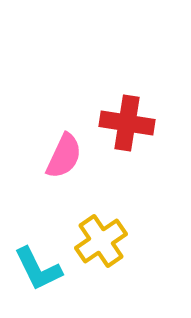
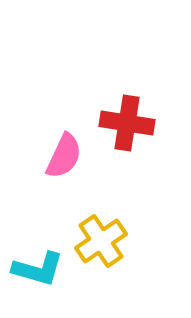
cyan L-shape: rotated 48 degrees counterclockwise
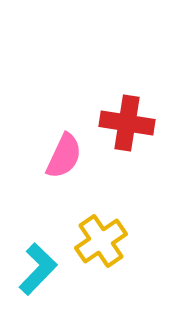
cyan L-shape: rotated 62 degrees counterclockwise
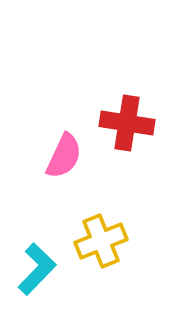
yellow cross: rotated 12 degrees clockwise
cyan L-shape: moved 1 px left
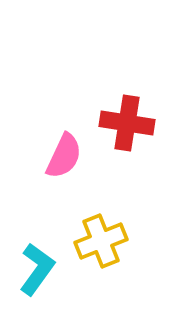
cyan L-shape: rotated 8 degrees counterclockwise
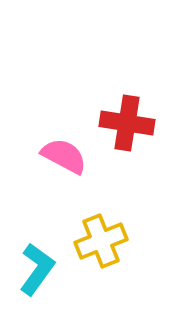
pink semicircle: rotated 87 degrees counterclockwise
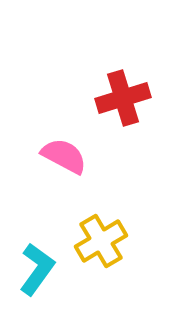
red cross: moved 4 px left, 25 px up; rotated 26 degrees counterclockwise
yellow cross: rotated 9 degrees counterclockwise
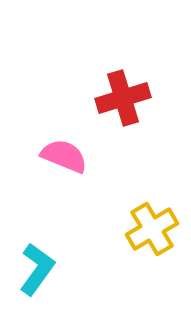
pink semicircle: rotated 6 degrees counterclockwise
yellow cross: moved 51 px right, 12 px up
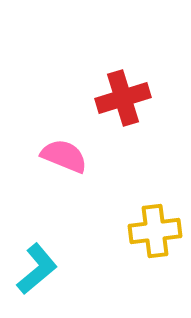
yellow cross: moved 3 px right, 2 px down; rotated 24 degrees clockwise
cyan L-shape: rotated 14 degrees clockwise
